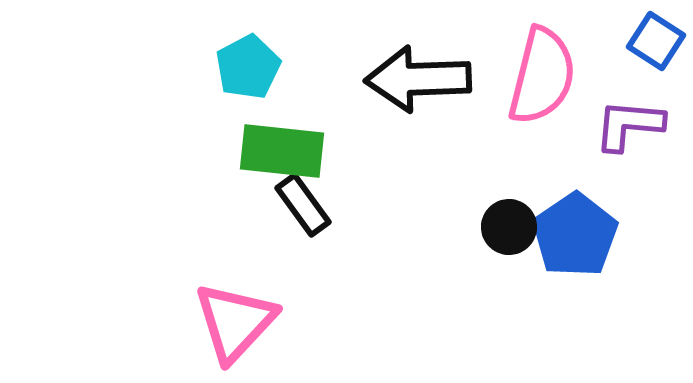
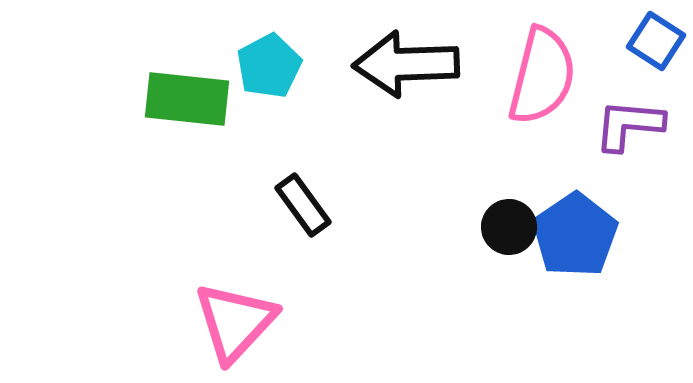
cyan pentagon: moved 21 px right, 1 px up
black arrow: moved 12 px left, 15 px up
green rectangle: moved 95 px left, 52 px up
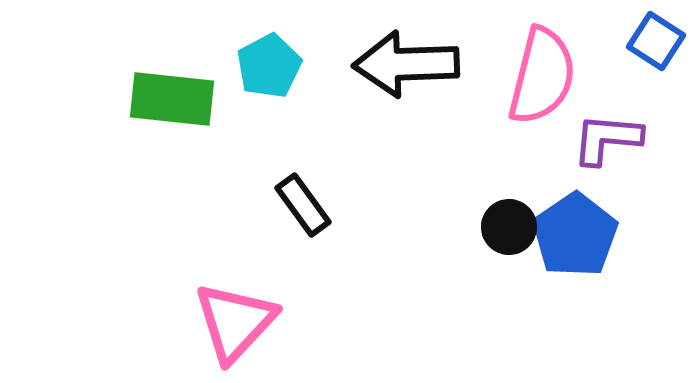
green rectangle: moved 15 px left
purple L-shape: moved 22 px left, 14 px down
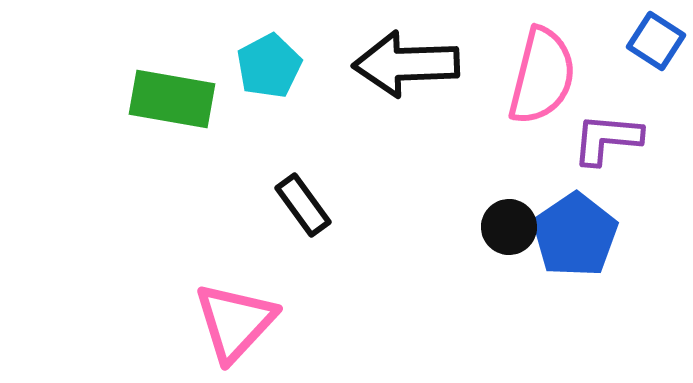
green rectangle: rotated 4 degrees clockwise
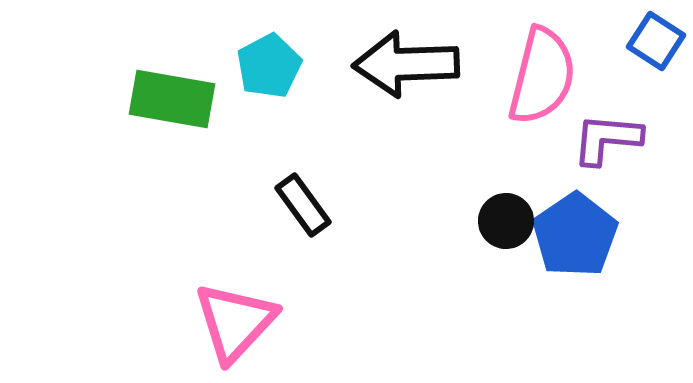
black circle: moved 3 px left, 6 px up
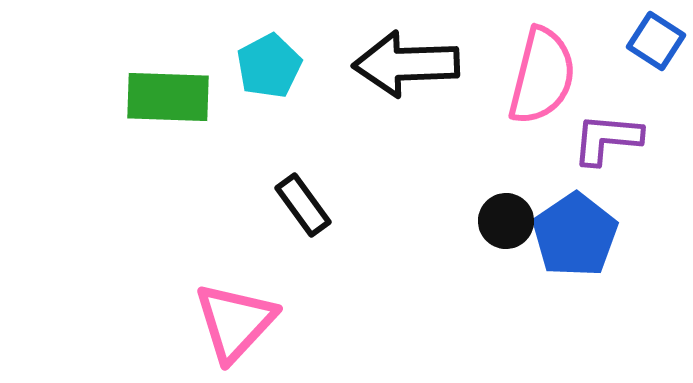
green rectangle: moved 4 px left, 2 px up; rotated 8 degrees counterclockwise
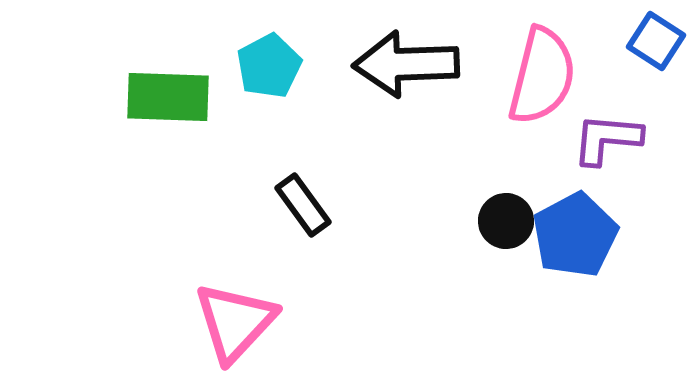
blue pentagon: rotated 6 degrees clockwise
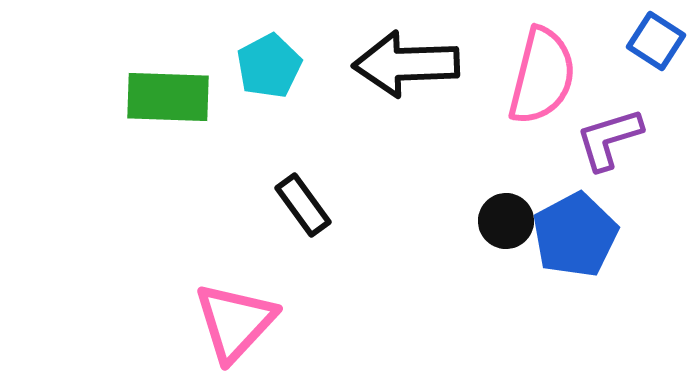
purple L-shape: moved 2 px right; rotated 22 degrees counterclockwise
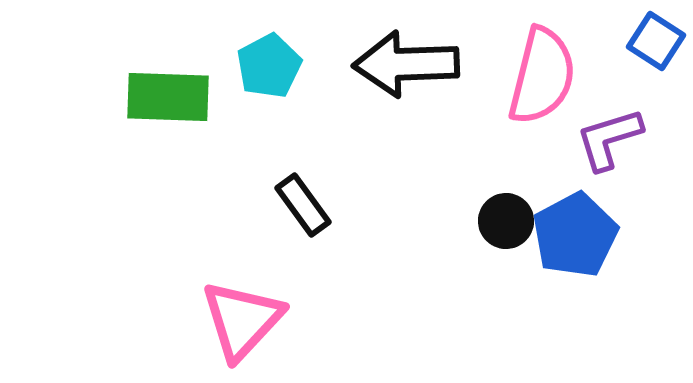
pink triangle: moved 7 px right, 2 px up
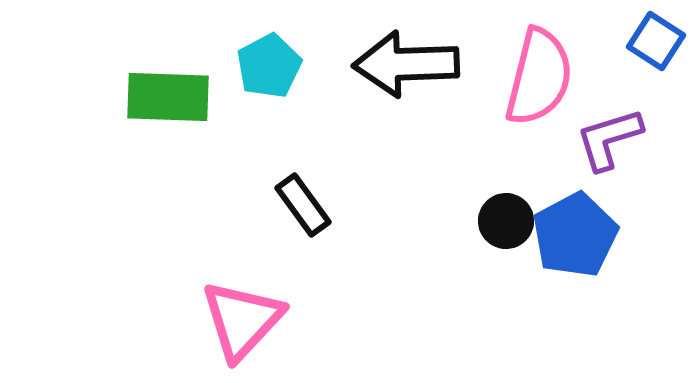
pink semicircle: moved 3 px left, 1 px down
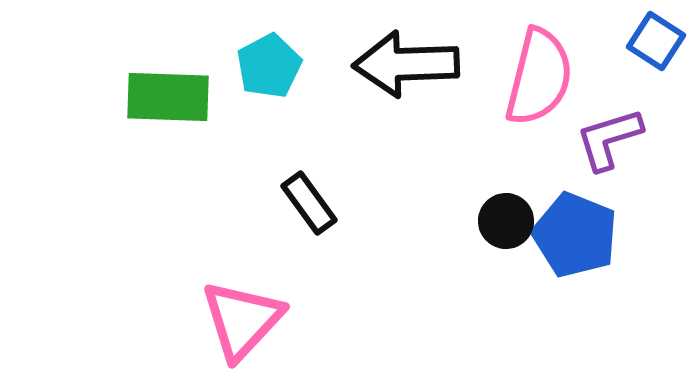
black rectangle: moved 6 px right, 2 px up
blue pentagon: rotated 22 degrees counterclockwise
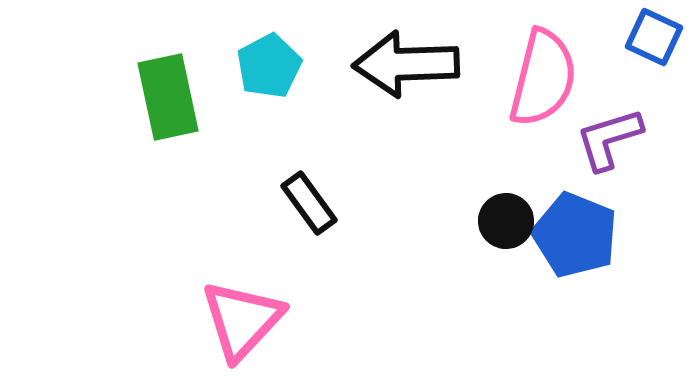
blue square: moved 2 px left, 4 px up; rotated 8 degrees counterclockwise
pink semicircle: moved 4 px right, 1 px down
green rectangle: rotated 76 degrees clockwise
